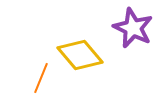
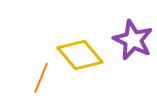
purple star: moved 12 px down
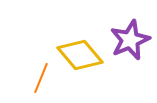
purple star: moved 3 px left; rotated 24 degrees clockwise
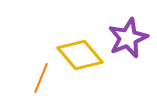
purple star: moved 2 px left, 2 px up
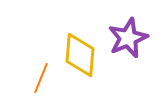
yellow diamond: rotated 45 degrees clockwise
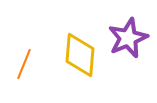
orange line: moved 17 px left, 14 px up
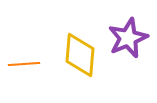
orange line: rotated 64 degrees clockwise
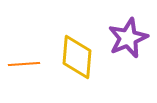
yellow diamond: moved 3 px left, 2 px down
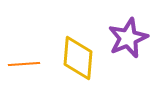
yellow diamond: moved 1 px right, 1 px down
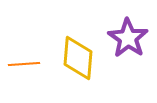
purple star: rotated 15 degrees counterclockwise
